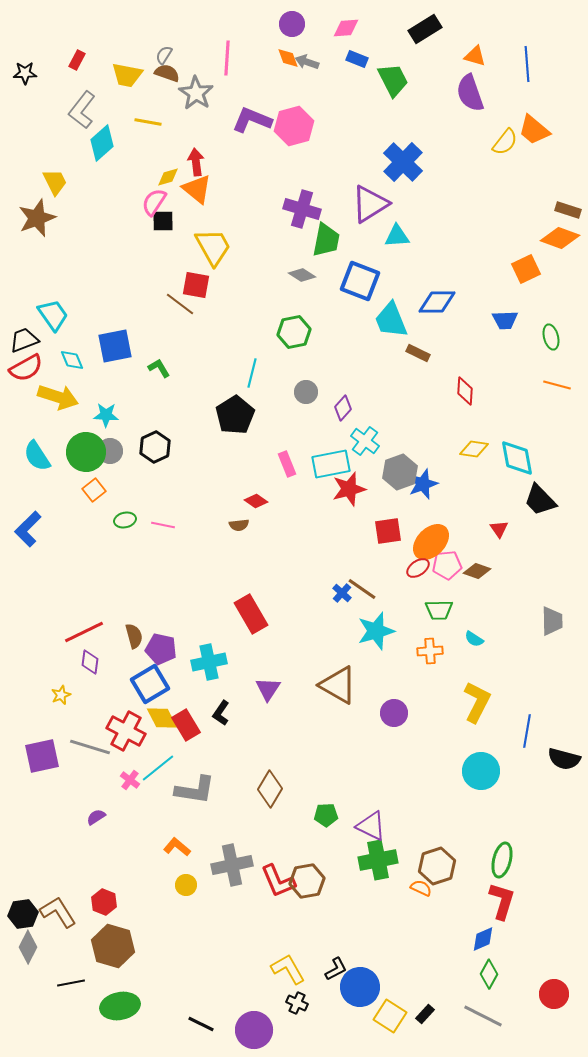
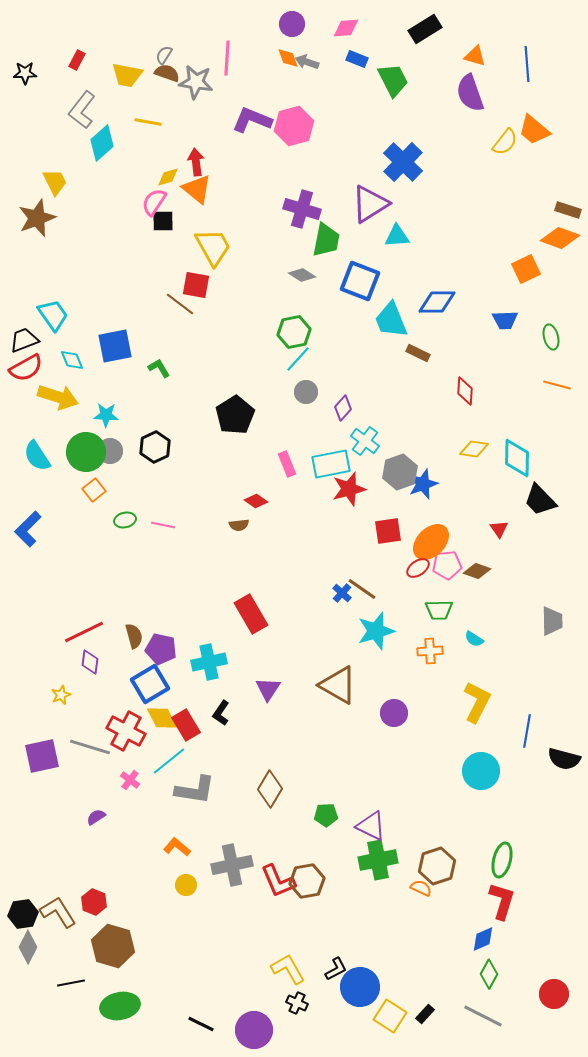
gray star at (196, 93): moved 11 px up; rotated 24 degrees counterclockwise
cyan line at (252, 373): moved 46 px right, 14 px up; rotated 28 degrees clockwise
cyan diamond at (517, 458): rotated 12 degrees clockwise
cyan line at (158, 768): moved 11 px right, 7 px up
red hexagon at (104, 902): moved 10 px left
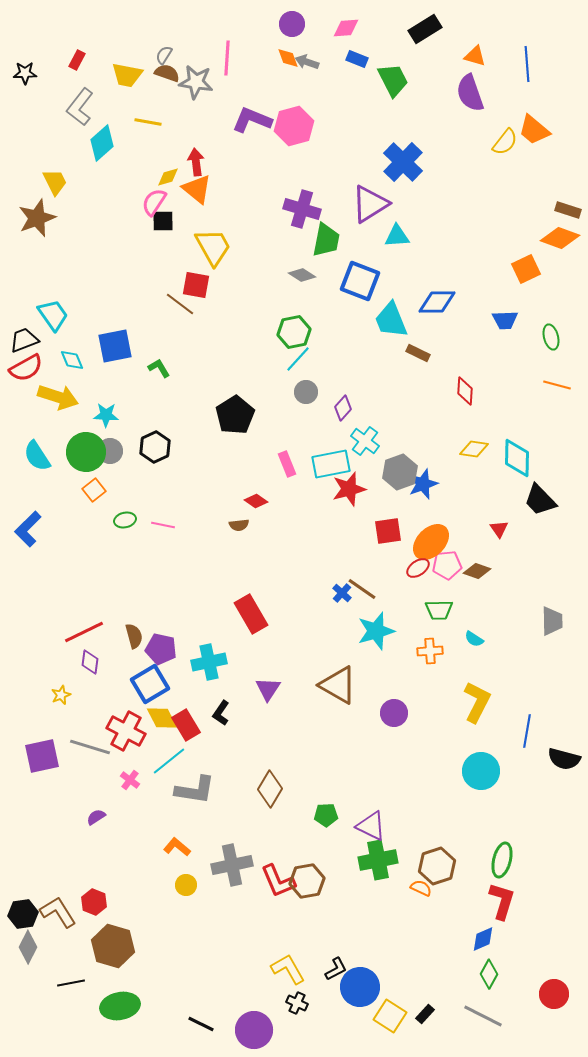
gray L-shape at (82, 110): moved 2 px left, 3 px up
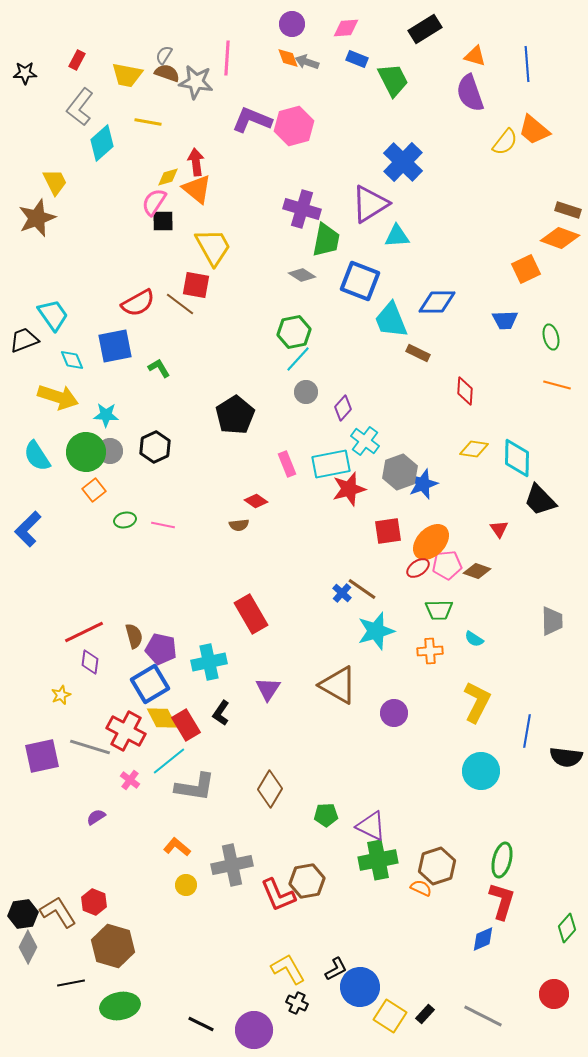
red semicircle at (26, 368): moved 112 px right, 65 px up
black semicircle at (564, 759): moved 2 px right, 2 px up; rotated 8 degrees counterclockwise
gray L-shape at (195, 790): moved 3 px up
red L-shape at (278, 881): moved 14 px down
green diamond at (489, 974): moved 78 px right, 46 px up; rotated 12 degrees clockwise
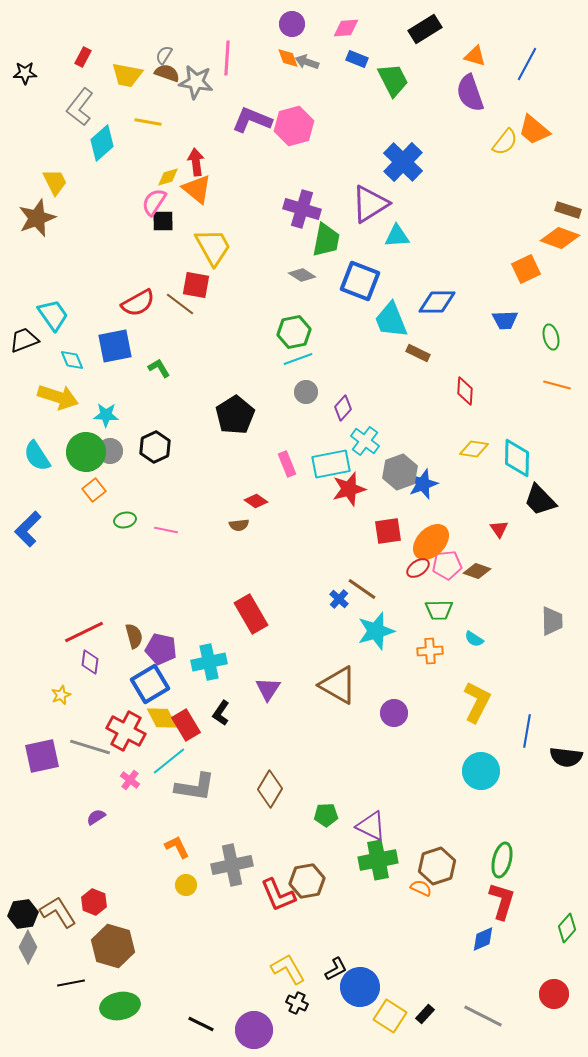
red rectangle at (77, 60): moved 6 px right, 3 px up
blue line at (527, 64): rotated 32 degrees clockwise
cyan line at (298, 359): rotated 28 degrees clockwise
pink line at (163, 525): moved 3 px right, 5 px down
blue cross at (342, 593): moved 3 px left, 6 px down
orange L-shape at (177, 847): rotated 24 degrees clockwise
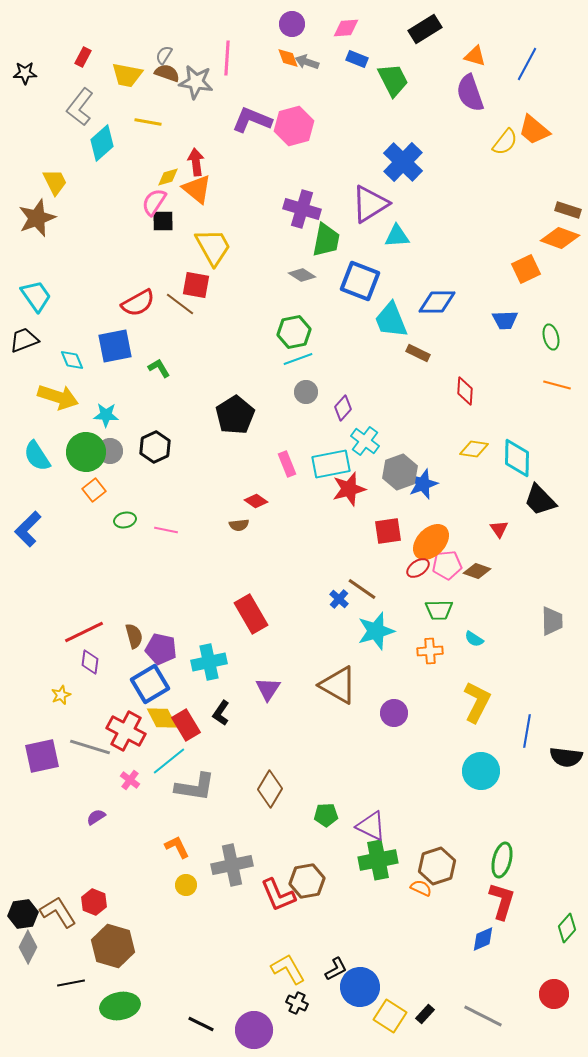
cyan trapezoid at (53, 315): moved 17 px left, 19 px up
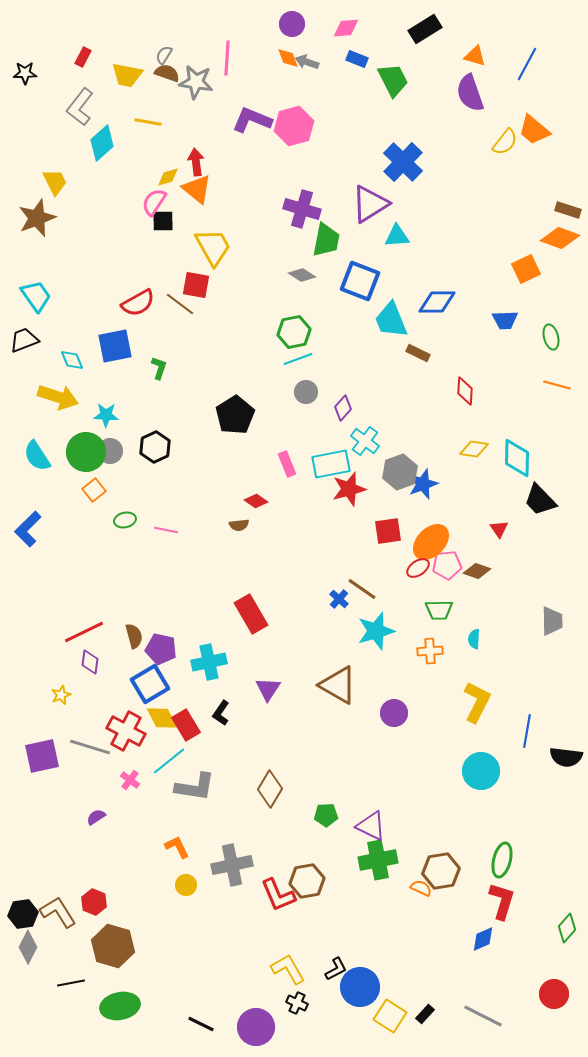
green L-shape at (159, 368): rotated 50 degrees clockwise
cyan semicircle at (474, 639): rotated 60 degrees clockwise
brown hexagon at (437, 866): moved 4 px right, 5 px down; rotated 9 degrees clockwise
purple circle at (254, 1030): moved 2 px right, 3 px up
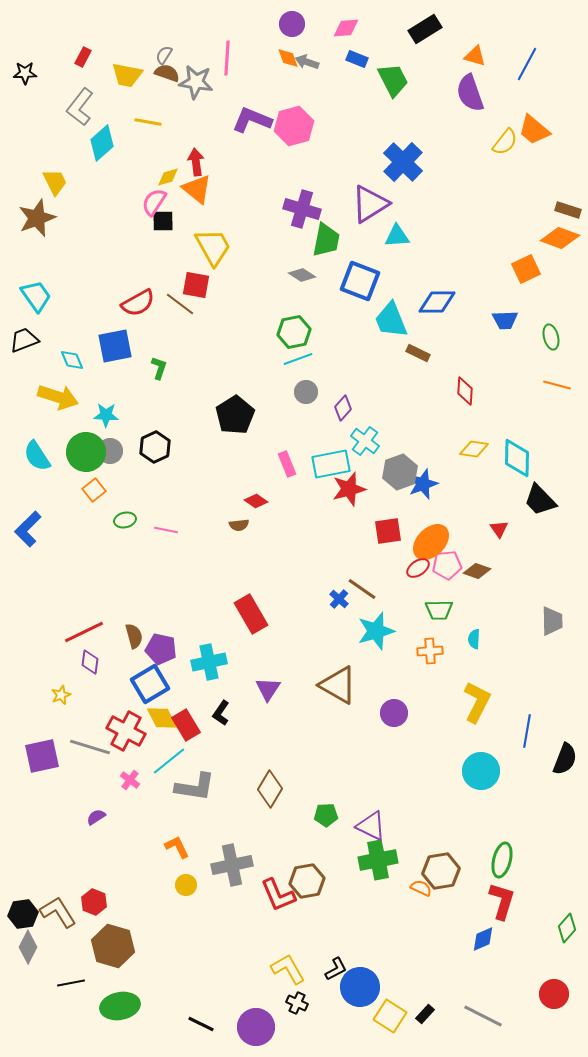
black semicircle at (566, 757): moved 1 px left, 2 px down; rotated 76 degrees counterclockwise
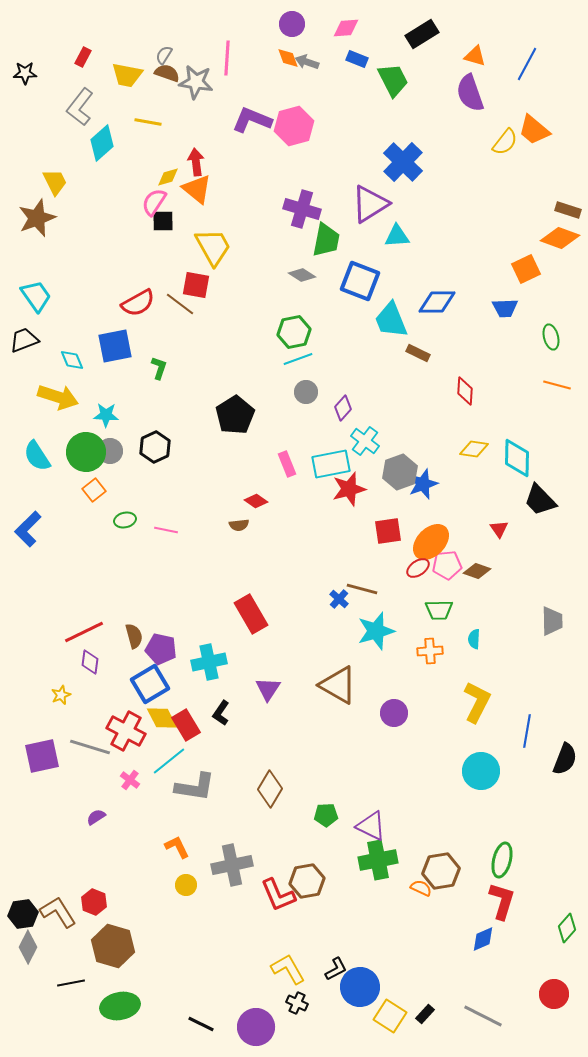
black rectangle at (425, 29): moved 3 px left, 5 px down
blue trapezoid at (505, 320): moved 12 px up
brown line at (362, 589): rotated 20 degrees counterclockwise
